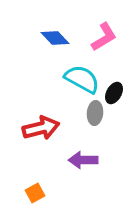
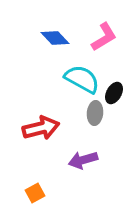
purple arrow: rotated 16 degrees counterclockwise
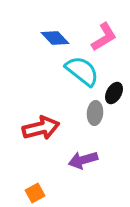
cyan semicircle: moved 8 px up; rotated 9 degrees clockwise
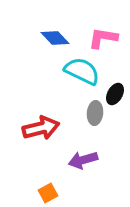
pink L-shape: moved 1 px left, 1 px down; rotated 140 degrees counterclockwise
cyan semicircle: rotated 12 degrees counterclockwise
black ellipse: moved 1 px right, 1 px down
orange square: moved 13 px right
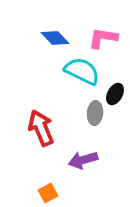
red arrow: rotated 99 degrees counterclockwise
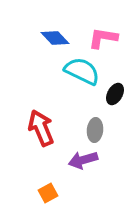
gray ellipse: moved 17 px down
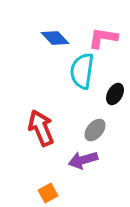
cyan semicircle: rotated 108 degrees counterclockwise
gray ellipse: rotated 35 degrees clockwise
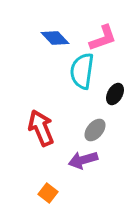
pink L-shape: rotated 152 degrees clockwise
orange square: rotated 24 degrees counterclockwise
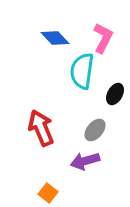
pink L-shape: rotated 44 degrees counterclockwise
purple arrow: moved 2 px right, 1 px down
